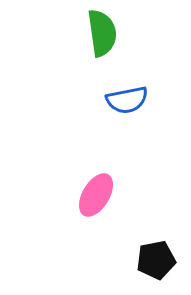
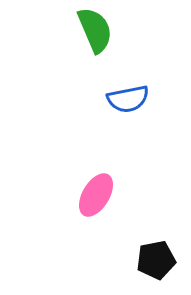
green semicircle: moved 7 px left, 3 px up; rotated 15 degrees counterclockwise
blue semicircle: moved 1 px right, 1 px up
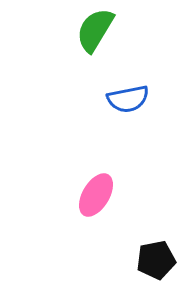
green semicircle: rotated 126 degrees counterclockwise
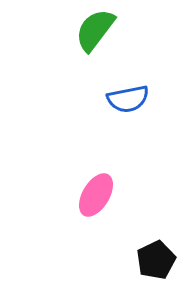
green semicircle: rotated 6 degrees clockwise
black pentagon: rotated 15 degrees counterclockwise
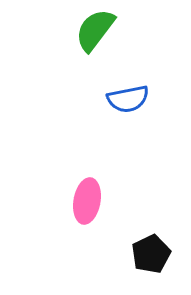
pink ellipse: moved 9 px left, 6 px down; rotated 21 degrees counterclockwise
black pentagon: moved 5 px left, 6 px up
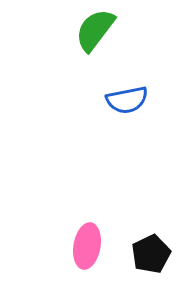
blue semicircle: moved 1 px left, 1 px down
pink ellipse: moved 45 px down
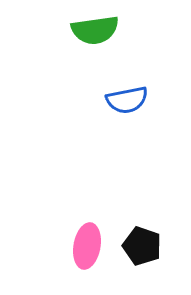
green semicircle: rotated 135 degrees counterclockwise
black pentagon: moved 9 px left, 8 px up; rotated 27 degrees counterclockwise
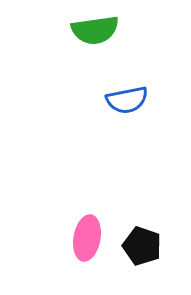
pink ellipse: moved 8 px up
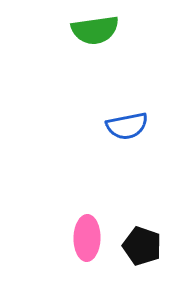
blue semicircle: moved 26 px down
pink ellipse: rotated 9 degrees counterclockwise
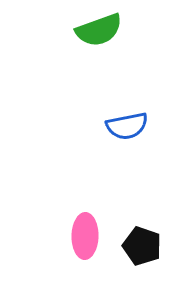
green semicircle: moved 4 px right; rotated 12 degrees counterclockwise
pink ellipse: moved 2 px left, 2 px up
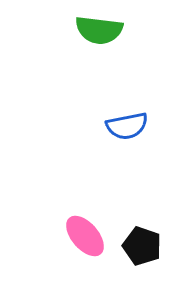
green semicircle: rotated 27 degrees clockwise
pink ellipse: rotated 42 degrees counterclockwise
